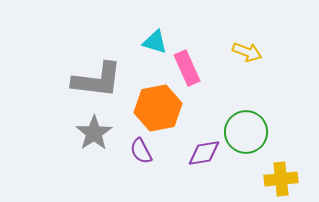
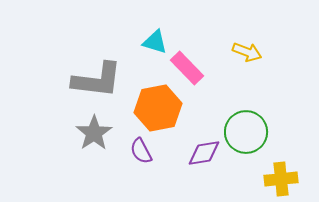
pink rectangle: rotated 20 degrees counterclockwise
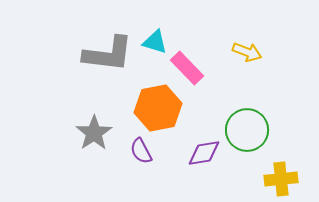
gray L-shape: moved 11 px right, 26 px up
green circle: moved 1 px right, 2 px up
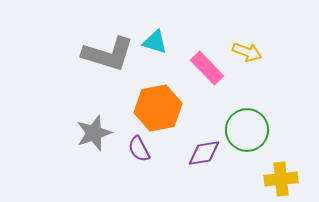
gray L-shape: rotated 10 degrees clockwise
pink rectangle: moved 20 px right
gray star: rotated 15 degrees clockwise
purple semicircle: moved 2 px left, 2 px up
